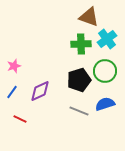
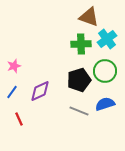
red line: moved 1 px left; rotated 40 degrees clockwise
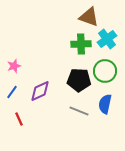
black pentagon: rotated 20 degrees clockwise
blue semicircle: rotated 60 degrees counterclockwise
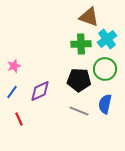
green circle: moved 2 px up
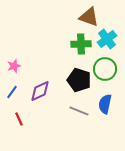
black pentagon: rotated 15 degrees clockwise
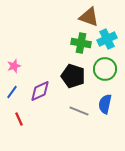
cyan cross: rotated 12 degrees clockwise
green cross: moved 1 px up; rotated 12 degrees clockwise
black pentagon: moved 6 px left, 4 px up
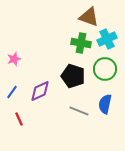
pink star: moved 7 px up
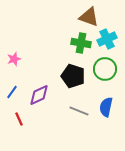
purple diamond: moved 1 px left, 4 px down
blue semicircle: moved 1 px right, 3 px down
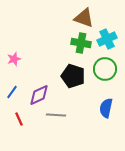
brown triangle: moved 5 px left, 1 px down
blue semicircle: moved 1 px down
gray line: moved 23 px left, 4 px down; rotated 18 degrees counterclockwise
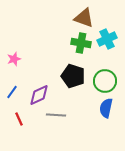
green circle: moved 12 px down
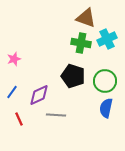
brown triangle: moved 2 px right
